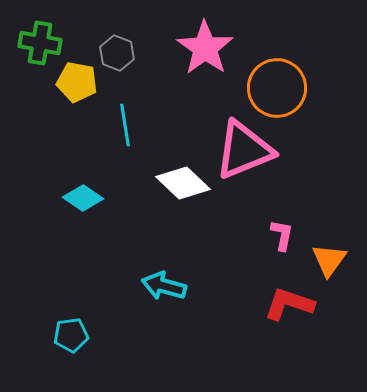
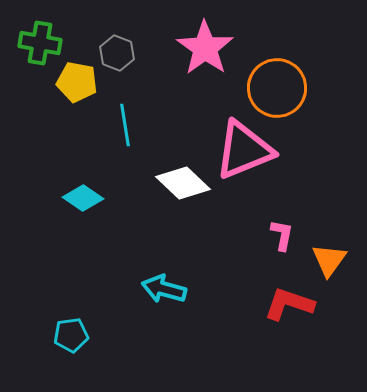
cyan arrow: moved 3 px down
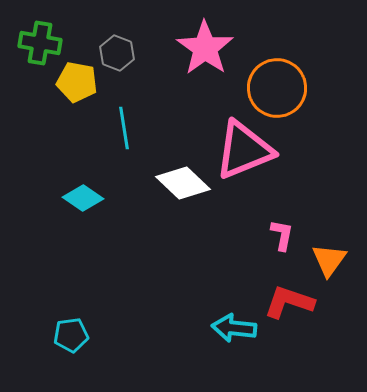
cyan line: moved 1 px left, 3 px down
cyan arrow: moved 70 px right, 39 px down; rotated 9 degrees counterclockwise
red L-shape: moved 2 px up
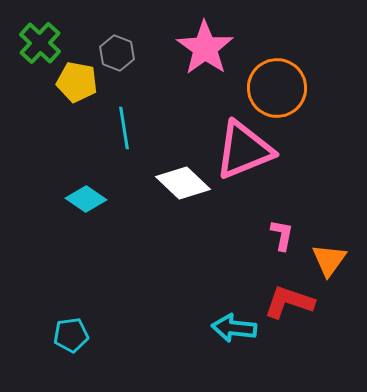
green cross: rotated 33 degrees clockwise
cyan diamond: moved 3 px right, 1 px down
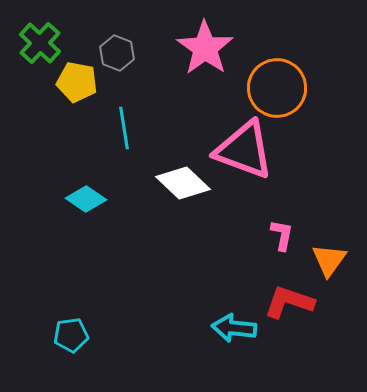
pink triangle: rotated 42 degrees clockwise
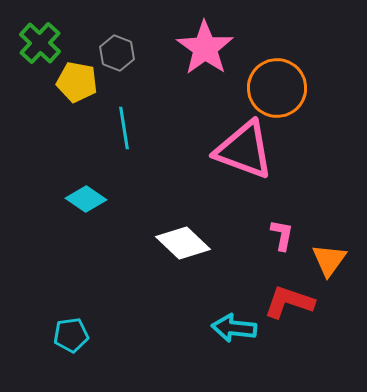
white diamond: moved 60 px down
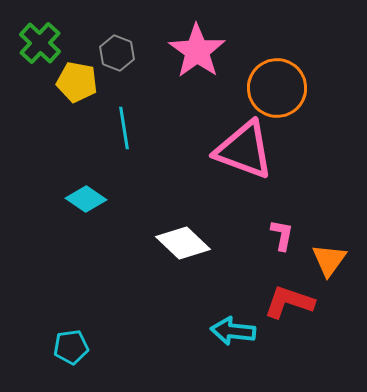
pink star: moved 8 px left, 3 px down
cyan arrow: moved 1 px left, 3 px down
cyan pentagon: moved 12 px down
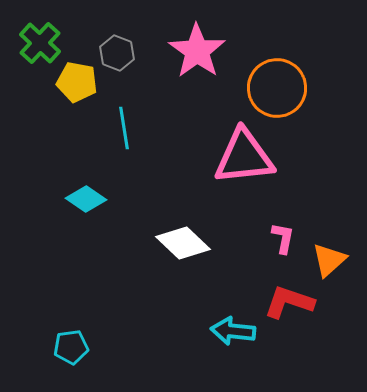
pink triangle: moved 7 px down; rotated 26 degrees counterclockwise
pink L-shape: moved 1 px right, 3 px down
orange triangle: rotated 12 degrees clockwise
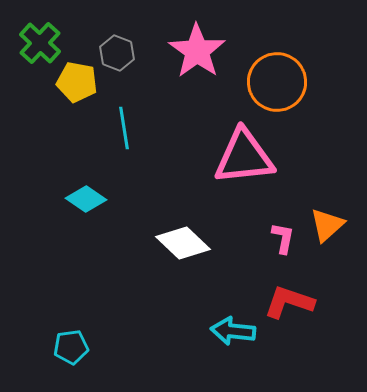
orange circle: moved 6 px up
orange triangle: moved 2 px left, 35 px up
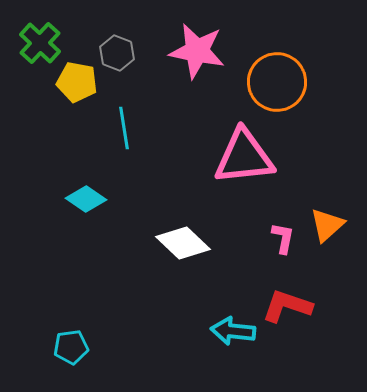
pink star: rotated 24 degrees counterclockwise
red L-shape: moved 2 px left, 4 px down
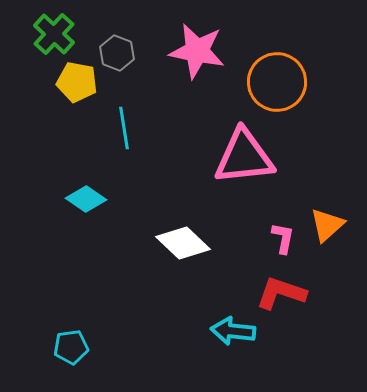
green cross: moved 14 px right, 9 px up
red L-shape: moved 6 px left, 13 px up
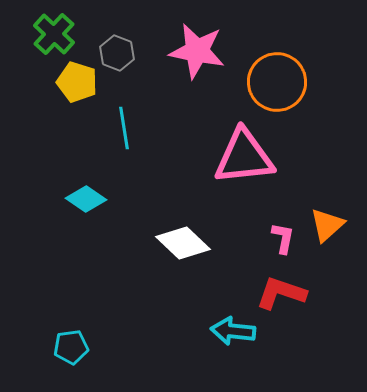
yellow pentagon: rotated 6 degrees clockwise
